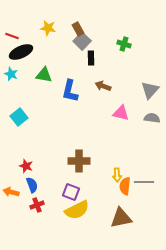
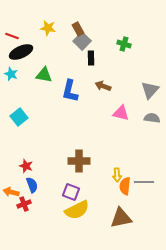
red cross: moved 13 px left, 1 px up
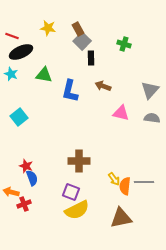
yellow arrow: moved 3 px left, 4 px down; rotated 32 degrees counterclockwise
blue semicircle: moved 7 px up
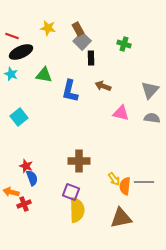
yellow semicircle: rotated 65 degrees counterclockwise
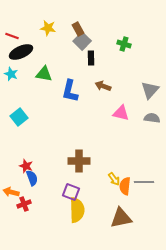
green triangle: moved 1 px up
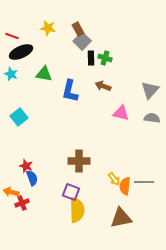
green cross: moved 19 px left, 14 px down
red cross: moved 2 px left, 1 px up
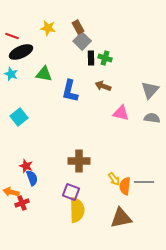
brown rectangle: moved 2 px up
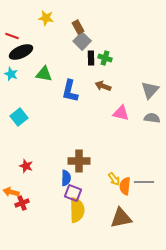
yellow star: moved 2 px left, 10 px up
blue semicircle: moved 34 px right; rotated 21 degrees clockwise
purple square: moved 2 px right, 1 px down
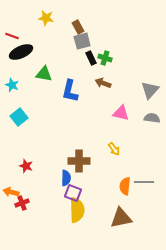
gray square: rotated 30 degrees clockwise
black rectangle: rotated 24 degrees counterclockwise
cyan star: moved 1 px right, 11 px down
brown arrow: moved 3 px up
yellow arrow: moved 30 px up
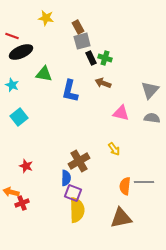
brown cross: rotated 30 degrees counterclockwise
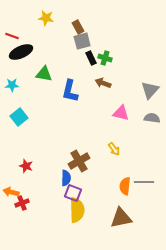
cyan star: rotated 24 degrees counterclockwise
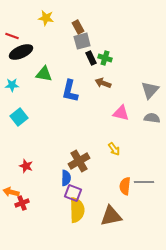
brown triangle: moved 10 px left, 2 px up
